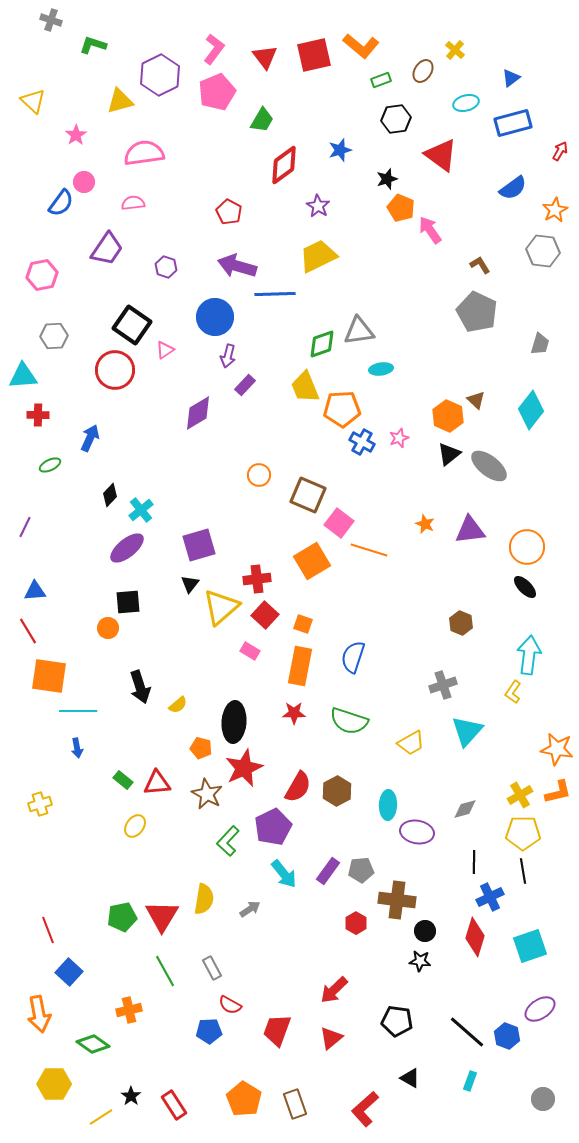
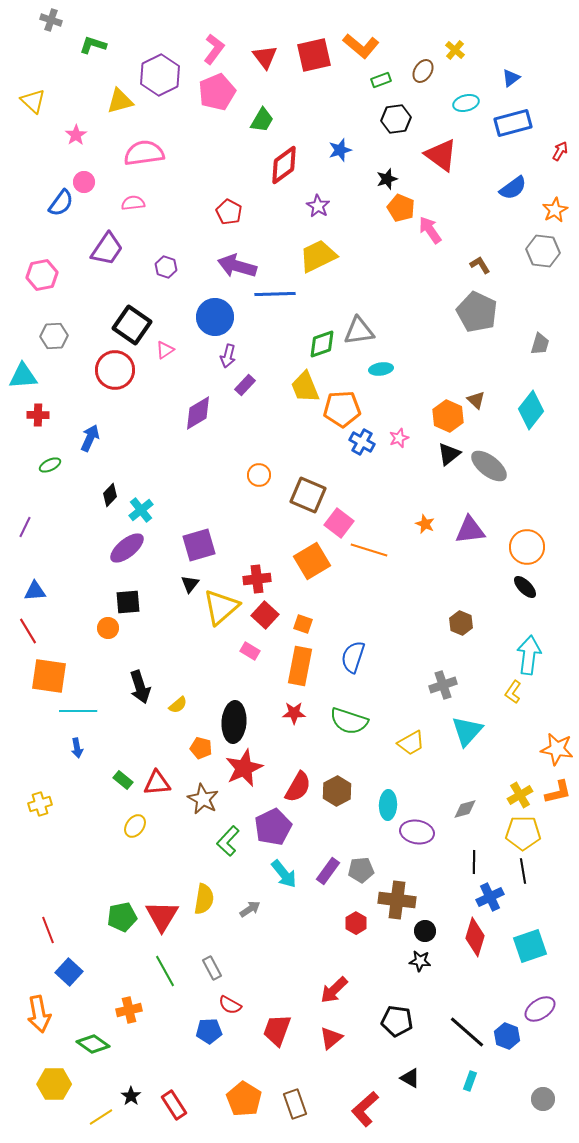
brown star at (207, 794): moved 4 px left, 5 px down
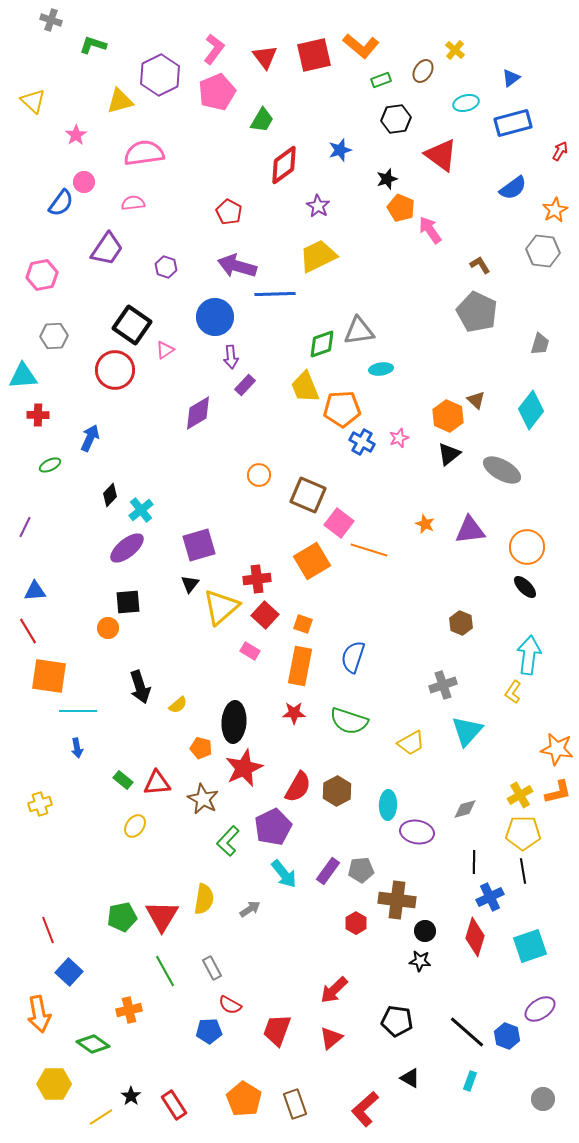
purple arrow at (228, 356): moved 3 px right, 1 px down; rotated 20 degrees counterclockwise
gray ellipse at (489, 466): moved 13 px right, 4 px down; rotated 9 degrees counterclockwise
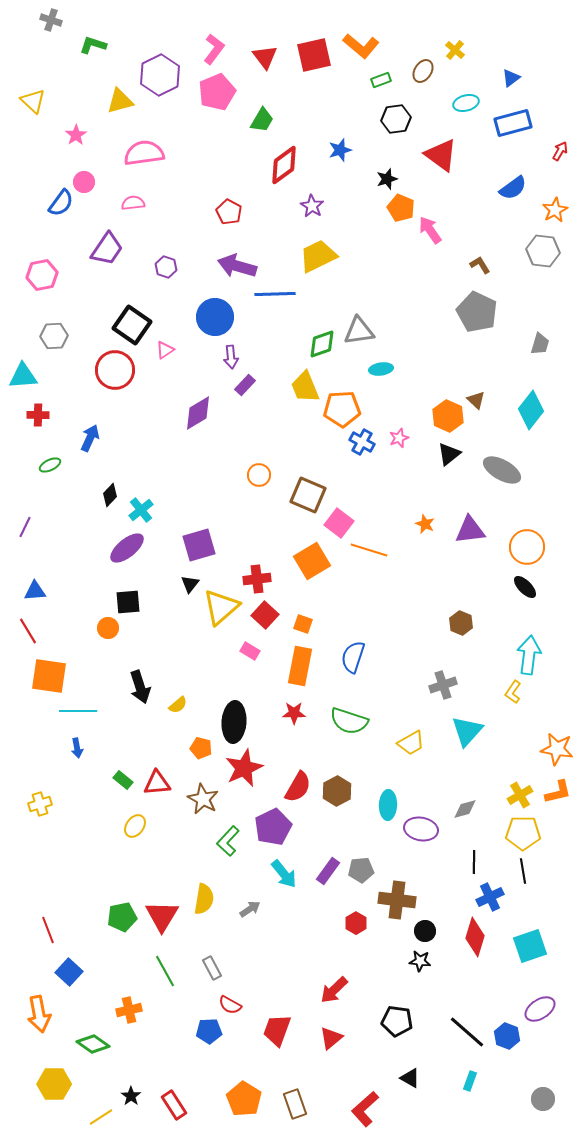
purple star at (318, 206): moved 6 px left
purple ellipse at (417, 832): moved 4 px right, 3 px up
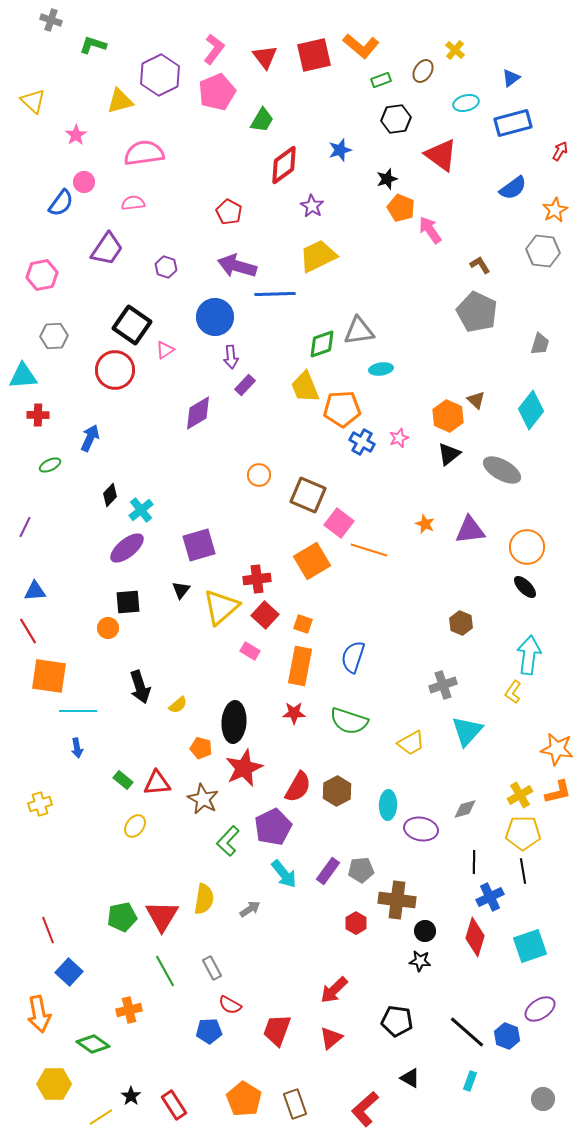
black triangle at (190, 584): moved 9 px left, 6 px down
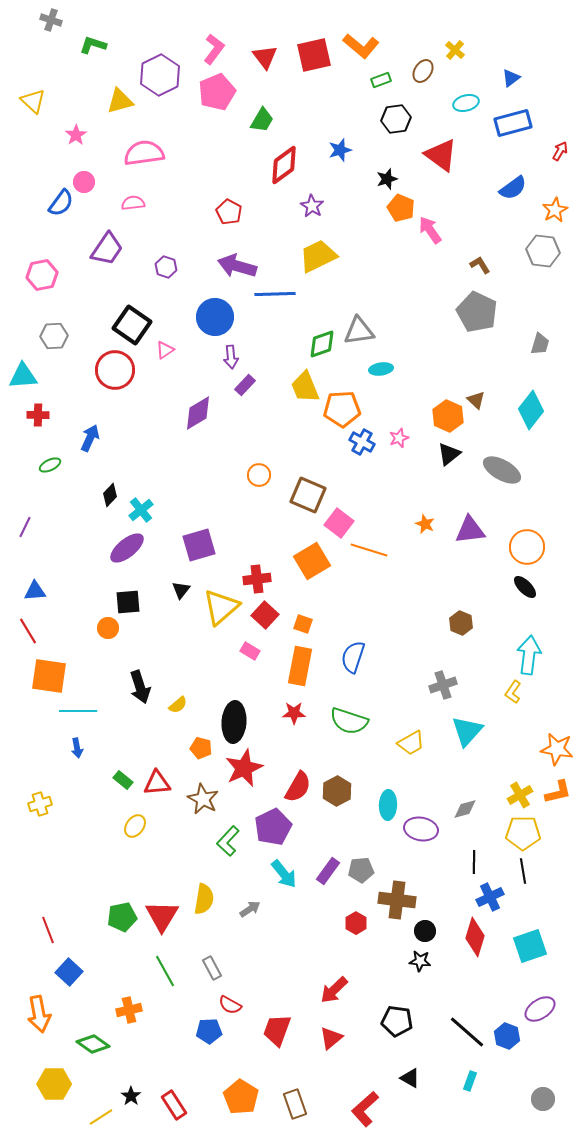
orange pentagon at (244, 1099): moved 3 px left, 2 px up
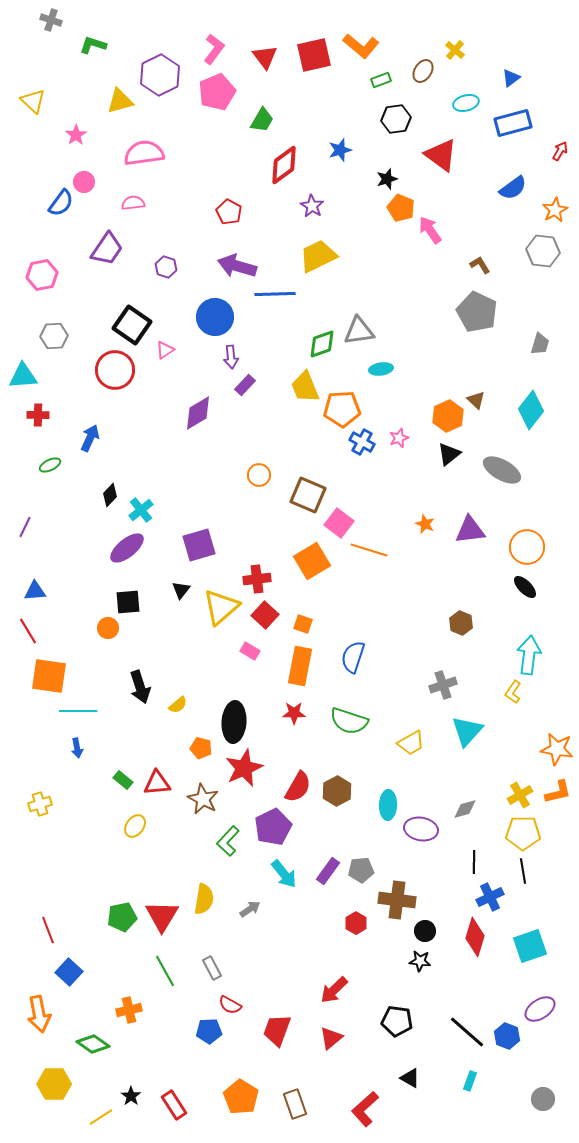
orange hexagon at (448, 416): rotated 12 degrees clockwise
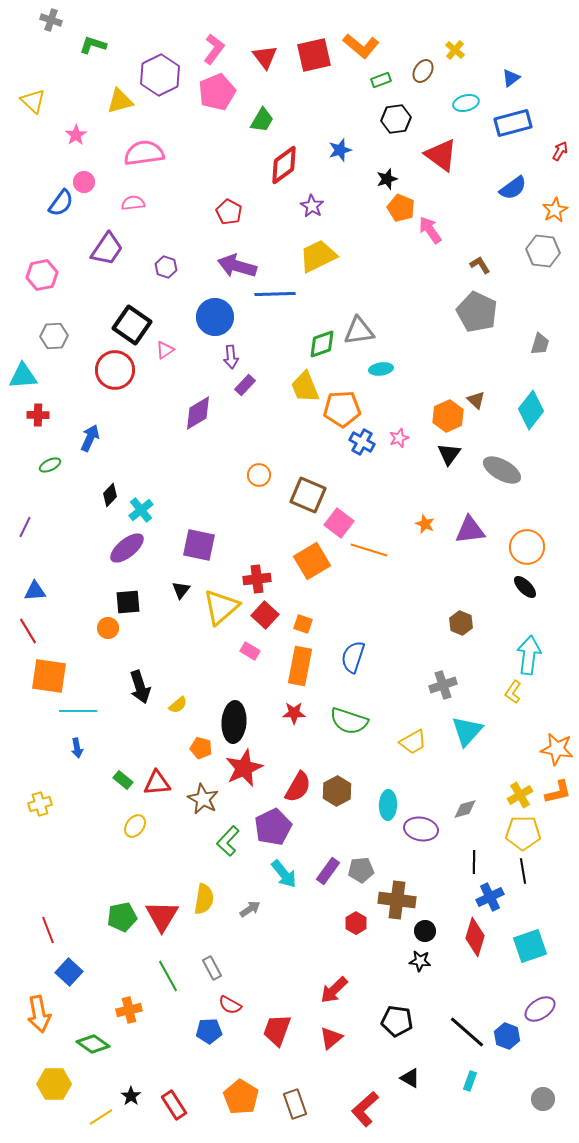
black triangle at (449, 454): rotated 15 degrees counterclockwise
purple square at (199, 545): rotated 28 degrees clockwise
yellow trapezoid at (411, 743): moved 2 px right, 1 px up
green line at (165, 971): moved 3 px right, 5 px down
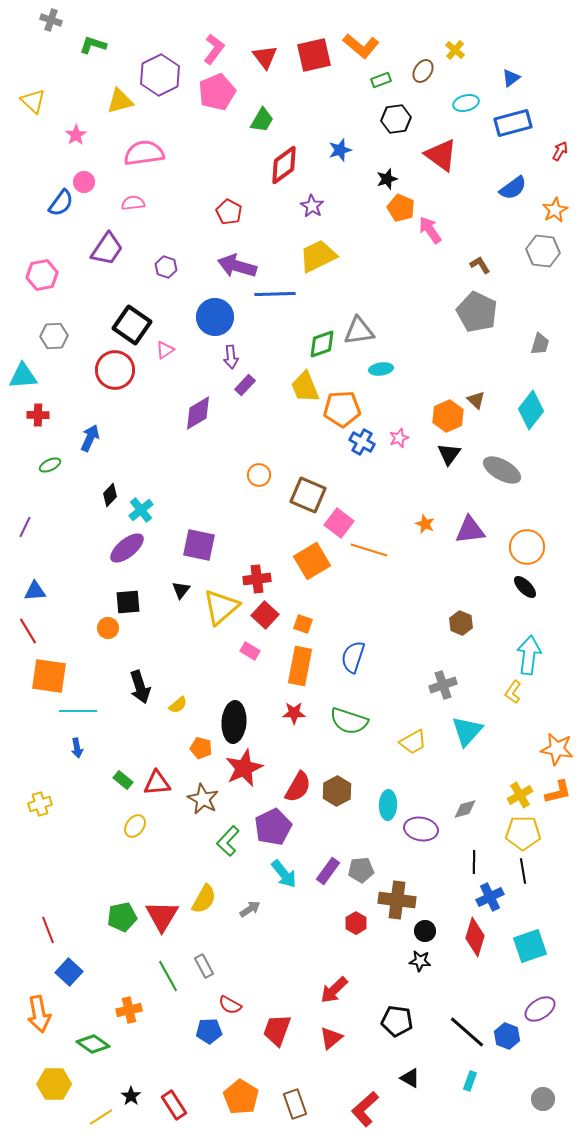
yellow semicircle at (204, 899): rotated 20 degrees clockwise
gray rectangle at (212, 968): moved 8 px left, 2 px up
